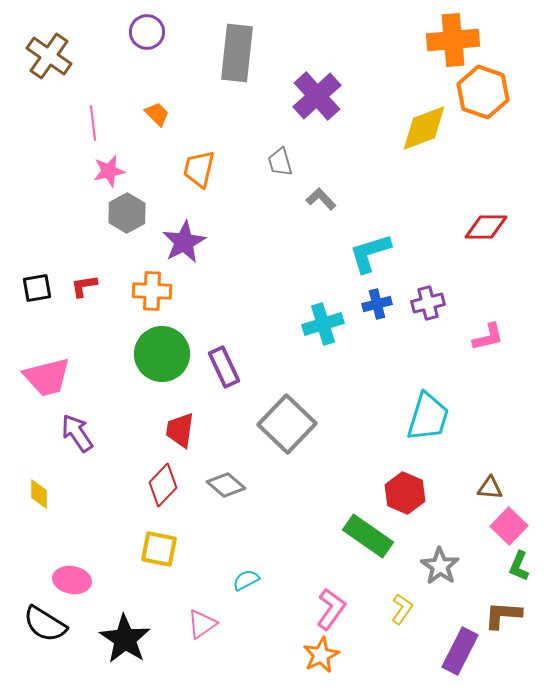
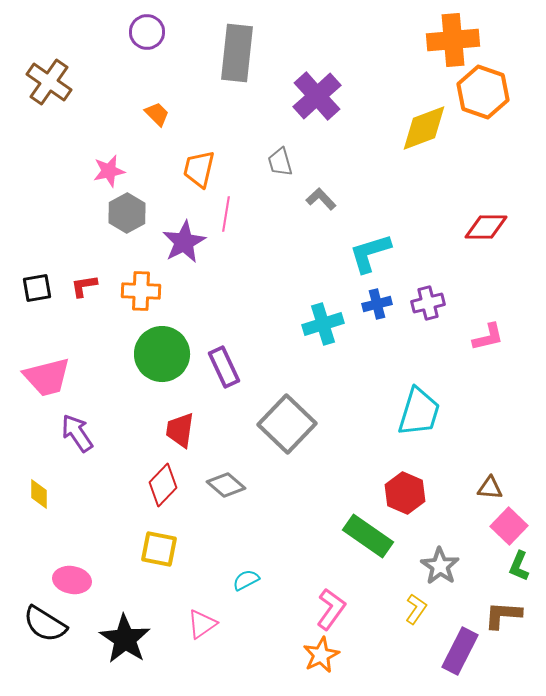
brown cross at (49, 56): moved 26 px down
pink line at (93, 123): moved 133 px right, 91 px down; rotated 16 degrees clockwise
orange cross at (152, 291): moved 11 px left
cyan trapezoid at (428, 417): moved 9 px left, 5 px up
yellow L-shape at (402, 609): moved 14 px right
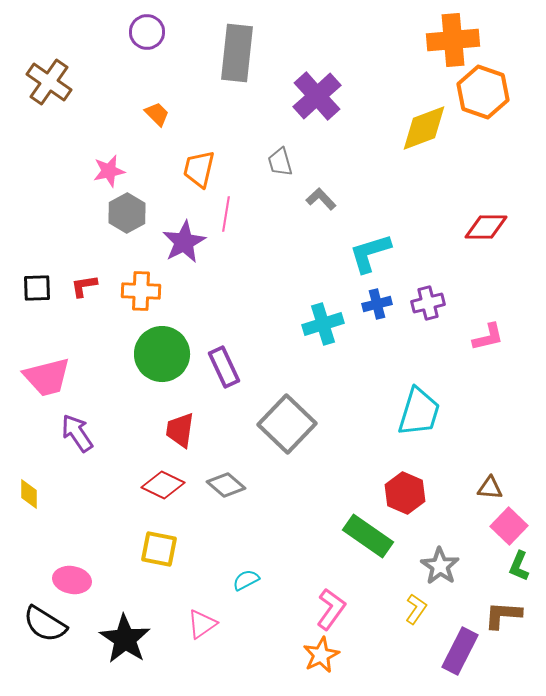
black square at (37, 288): rotated 8 degrees clockwise
red diamond at (163, 485): rotated 72 degrees clockwise
yellow diamond at (39, 494): moved 10 px left
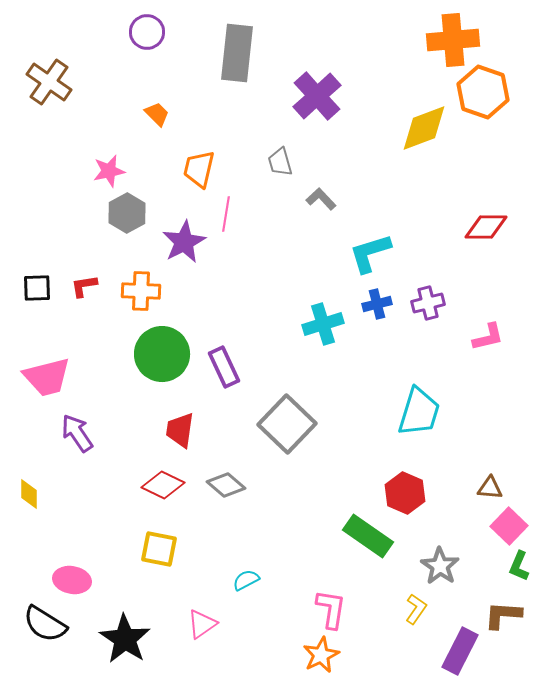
pink L-shape at (331, 609): rotated 27 degrees counterclockwise
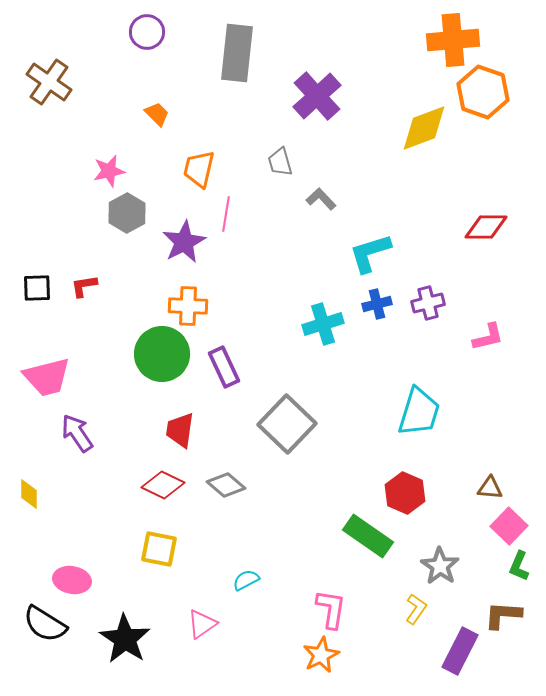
orange cross at (141, 291): moved 47 px right, 15 px down
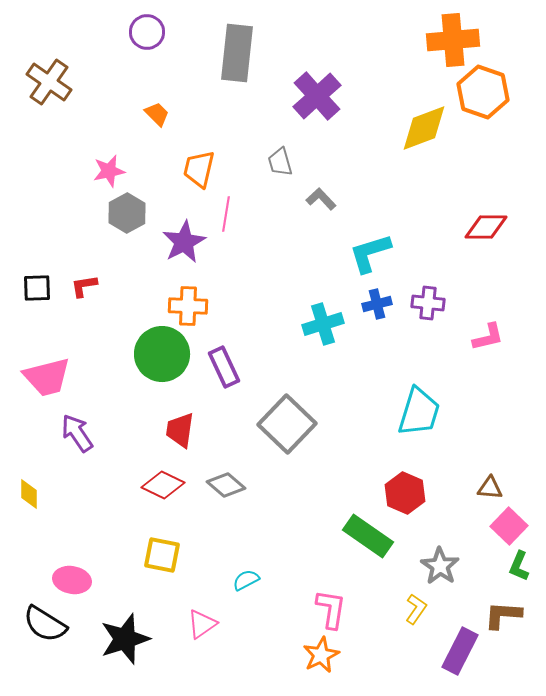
purple cross at (428, 303): rotated 20 degrees clockwise
yellow square at (159, 549): moved 3 px right, 6 px down
black star at (125, 639): rotated 21 degrees clockwise
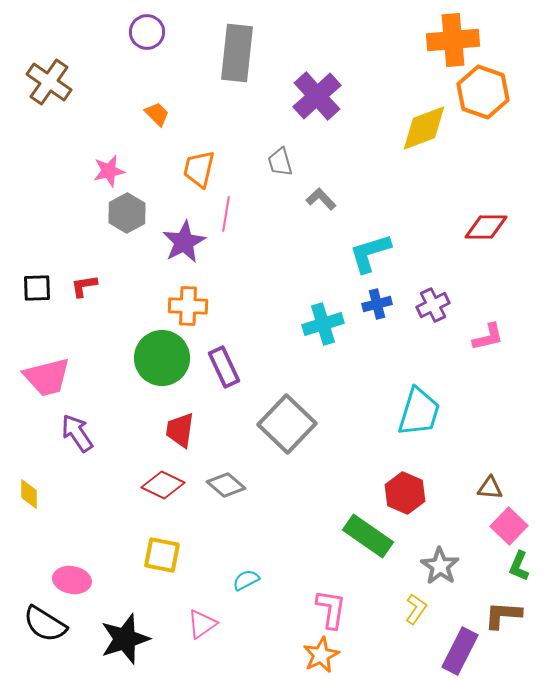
purple cross at (428, 303): moved 5 px right, 2 px down; rotated 32 degrees counterclockwise
green circle at (162, 354): moved 4 px down
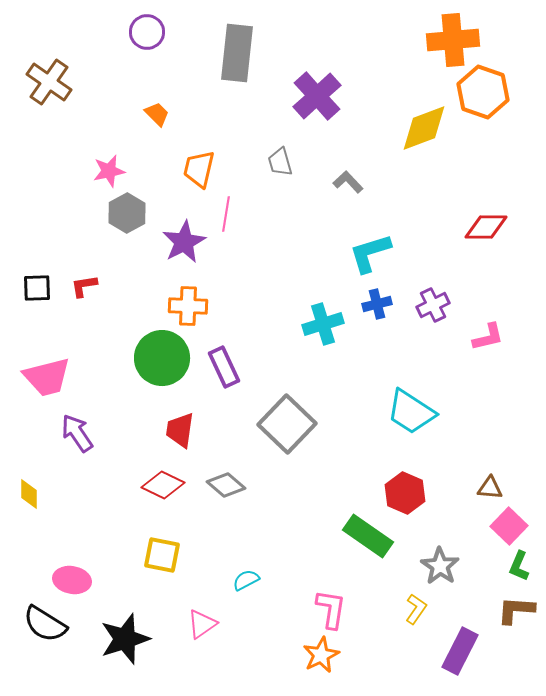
gray L-shape at (321, 199): moved 27 px right, 17 px up
cyan trapezoid at (419, 412): moved 8 px left; rotated 106 degrees clockwise
brown L-shape at (503, 615): moved 13 px right, 5 px up
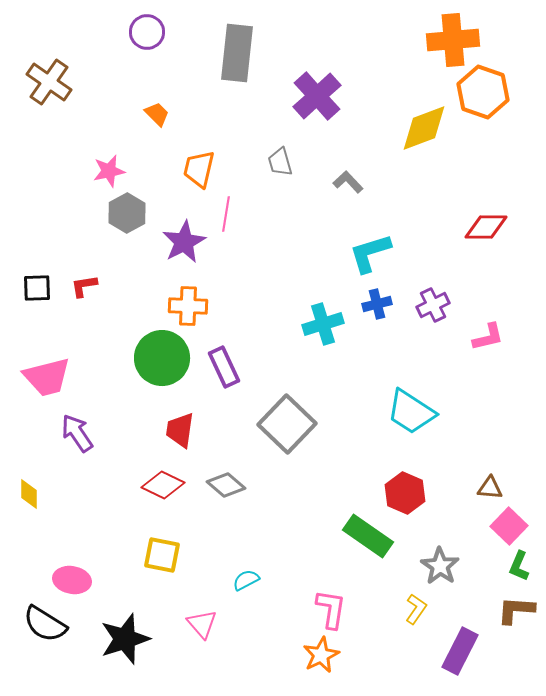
pink triangle at (202, 624): rotated 36 degrees counterclockwise
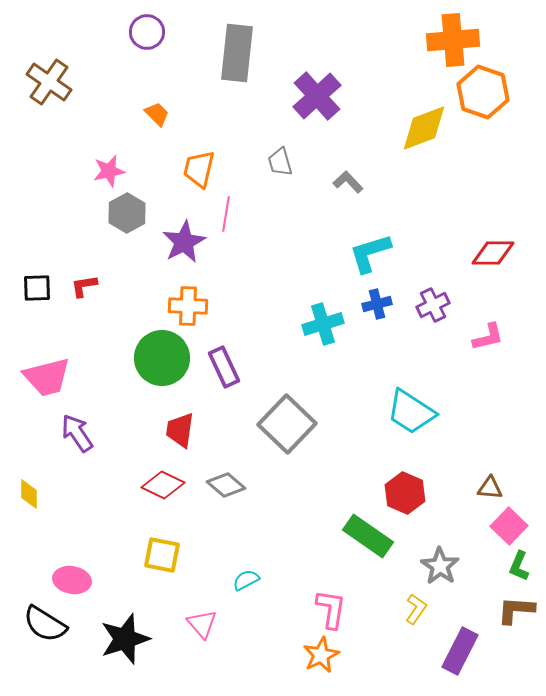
red diamond at (486, 227): moved 7 px right, 26 px down
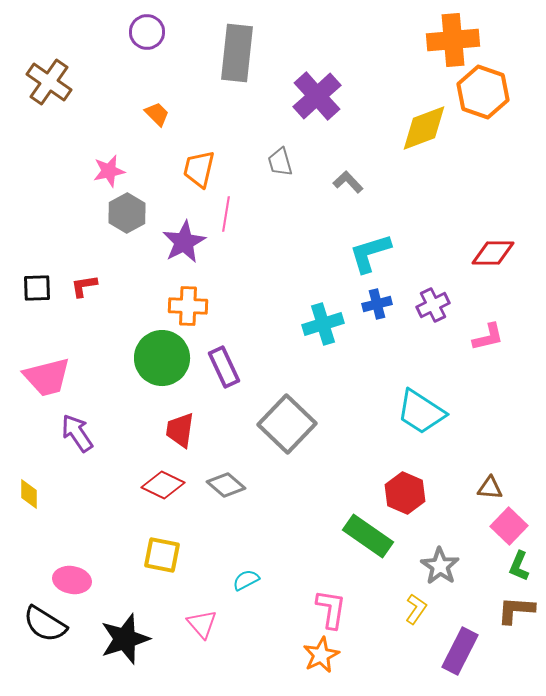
cyan trapezoid at (411, 412): moved 10 px right
